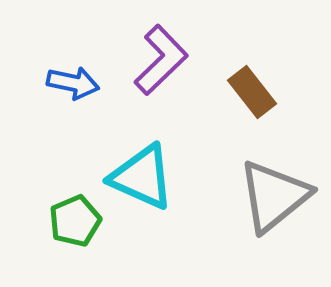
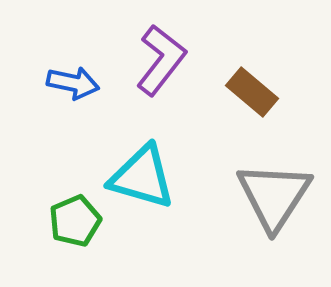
purple L-shape: rotated 8 degrees counterclockwise
brown rectangle: rotated 12 degrees counterclockwise
cyan triangle: rotated 8 degrees counterclockwise
gray triangle: rotated 18 degrees counterclockwise
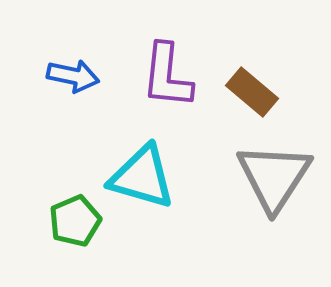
purple L-shape: moved 6 px right, 16 px down; rotated 148 degrees clockwise
blue arrow: moved 7 px up
gray triangle: moved 19 px up
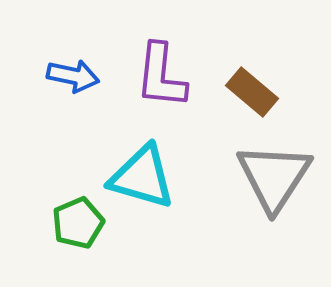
purple L-shape: moved 6 px left
green pentagon: moved 3 px right, 2 px down
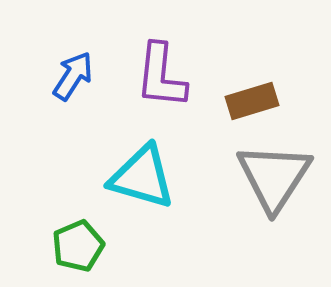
blue arrow: rotated 69 degrees counterclockwise
brown rectangle: moved 9 px down; rotated 57 degrees counterclockwise
green pentagon: moved 23 px down
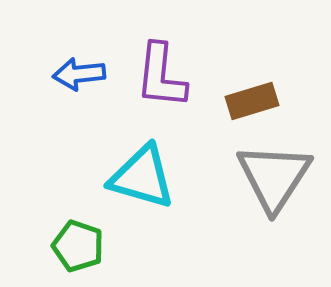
blue arrow: moved 6 px right, 2 px up; rotated 129 degrees counterclockwise
green pentagon: rotated 30 degrees counterclockwise
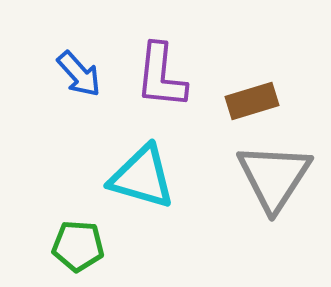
blue arrow: rotated 126 degrees counterclockwise
green pentagon: rotated 15 degrees counterclockwise
